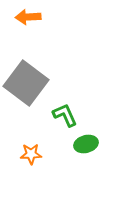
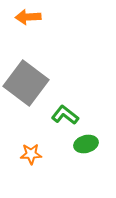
green L-shape: rotated 28 degrees counterclockwise
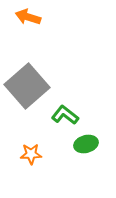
orange arrow: rotated 20 degrees clockwise
gray square: moved 1 px right, 3 px down; rotated 12 degrees clockwise
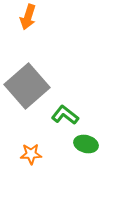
orange arrow: rotated 90 degrees counterclockwise
green ellipse: rotated 30 degrees clockwise
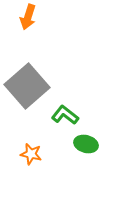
orange star: rotated 15 degrees clockwise
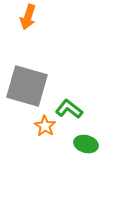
gray square: rotated 33 degrees counterclockwise
green L-shape: moved 4 px right, 6 px up
orange star: moved 14 px right, 28 px up; rotated 20 degrees clockwise
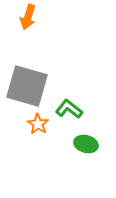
orange star: moved 7 px left, 2 px up
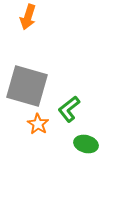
green L-shape: rotated 76 degrees counterclockwise
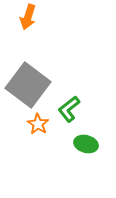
gray square: moved 1 px right, 1 px up; rotated 21 degrees clockwise
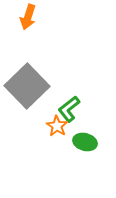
gray square: moved 1 px left, 1 px down; rotated 9 degrees clockwise
orange star: moved 19 px right, 2 px down
green ellipse: moved 1 px left, 2 px up
